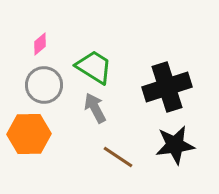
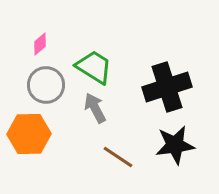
gray circle: moved 2 px right
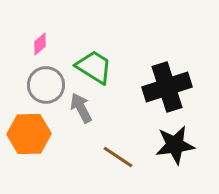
gray arrow: moved 14 px left
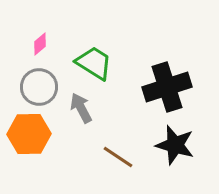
green trapezoid: moved 4 px up
gray circle: moved 7 px left, 2 px down
black star: rotated 24 degrees clockwise
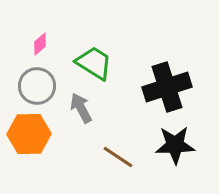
gray circle: moved 2 px left, 1 px up
black star: rotated 18 degrees counterclockwise
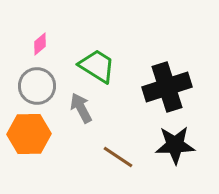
green trapezoid: moved 3 px right, 3 px down
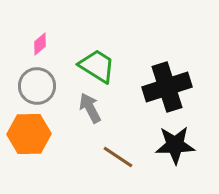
gray arrow: moved 9 px right
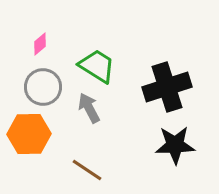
gray circle: moved 6 px right, 1 px down
gray arrow: moved 1 px left
brown line: moved 31 px left, 13 px down
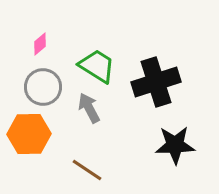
black cross: moved 11 px left, 5 px up
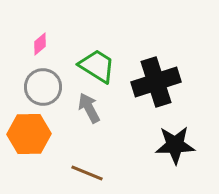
brown line: moved 3 px down; rotated 12 degrees counterclockwise
